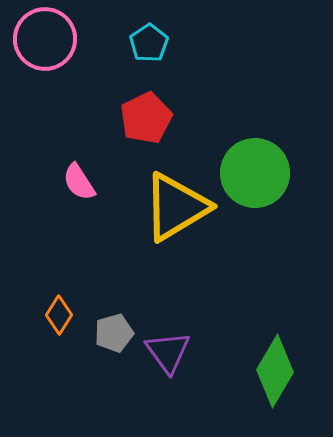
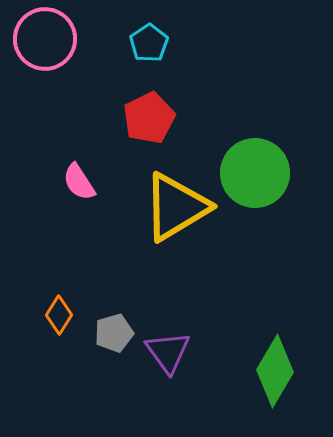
red pentagon: moved 3 px right
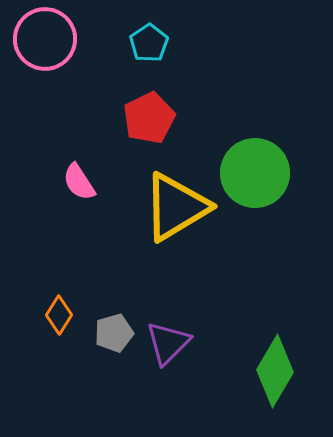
purple triangle: moved 9 px up; rotated 21 degrees clockwise
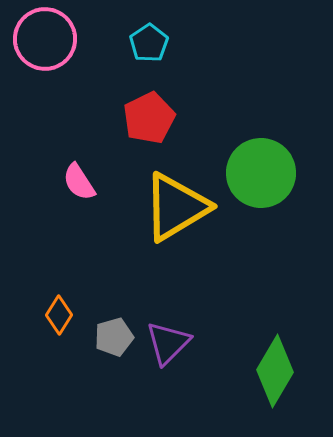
green circle: moved 6 px right
gray pentagon: moved 4 px down
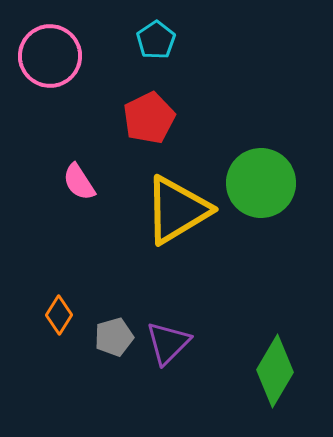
pink circle: moved 5 px right, 17 px down
cyan pentagon: moved 7 px right, 3 px up
green circle: moved 10 px down
yellow triangle: moved 1 px right, 3 px down
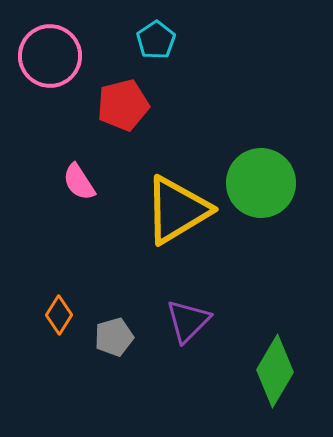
red pentagon: moved 26 px left, 13 px up; rotated 12 degrees clockwise
purple triangle: moved 20 px right, 22 px up
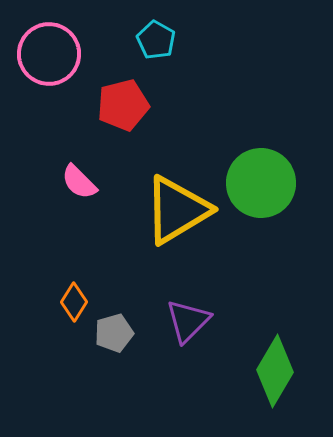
cyan pentagon: rotated 9 degrees counterclockwise
pink circle: moved 1 px left, 2 px up
pink semicircle: rotated 12 degrees counterclockwise
orange diamond: moved 15 px right, 13 px up
gray pentagon: moved 4 px up
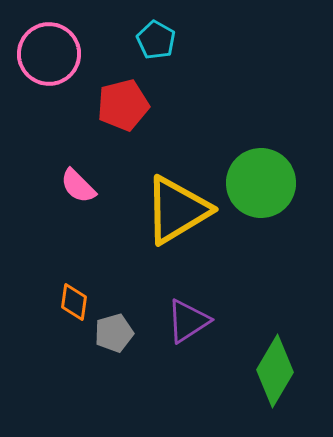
pink semicircle: moved 1 px left, 4 px down
orange diamond: rotated 24 degrees counterclockwise
purple triangle: rotated 12 degrees clockwise
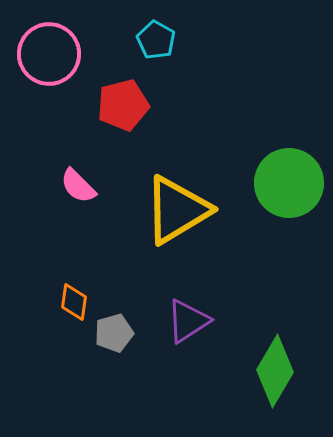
green circle: moved 28 px right
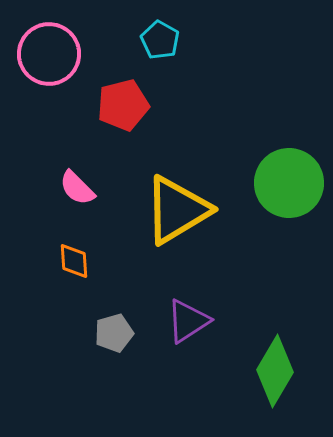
cyan pentagon: moved 4 px right
pink semicircle: moved 1 px left, 2 px down
orange diamond: moved 41 px up; rotated 12 degrees counterclockwise
